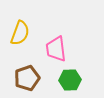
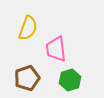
yellow semicircle: moved 8 px right, 5 px up
green hexagon: rotated 15 degrees counterclockwise
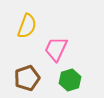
yellow semicircle: moved 1 px left, 2 px up
pink trapezoid: rotated 32 degrees clockwise
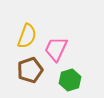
yellow semicircle: moved 10 px down
brown pentagon: moved 3 px right, 8 px up
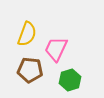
yellow semicircle: moved 2 px up
brown pentagon: rotated 25 degrees clockwise
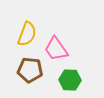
pink trapezoid: rotated 60 degrees counterclockwise
green hexagon: rotated 20 degrees clockwise
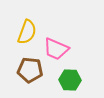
yellow semicircle: moved 2 px up
pink trapezoid: rotated 32 degrees counterclockwise
